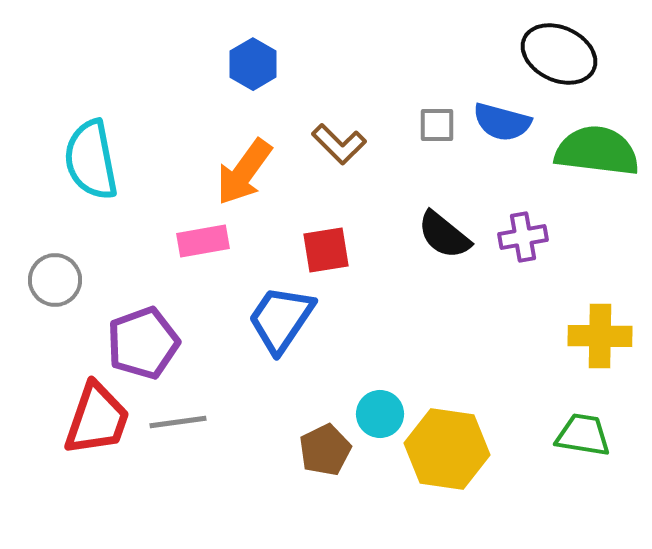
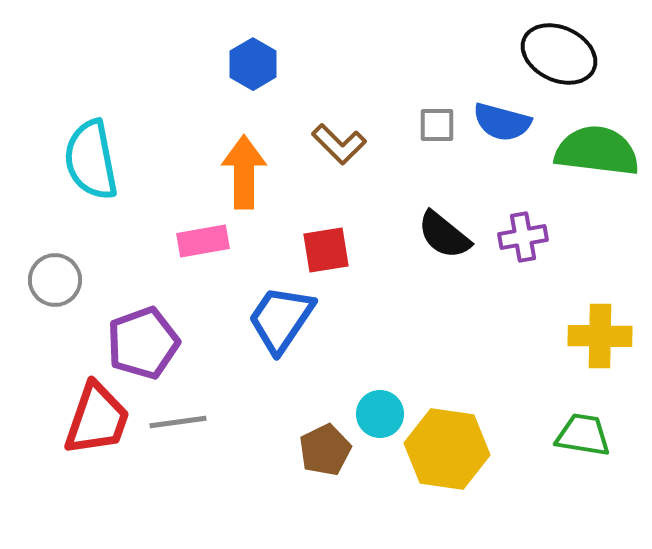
orange arrow: rotated 144 degrees clockwise
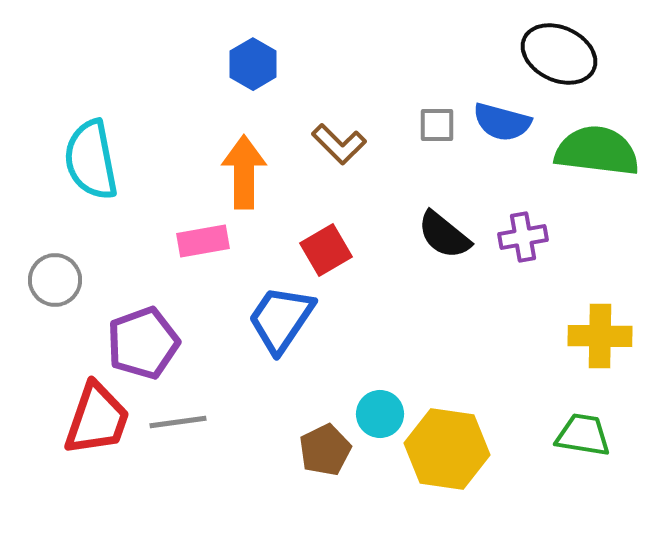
red square: rotated 21 degrees counterclockwise
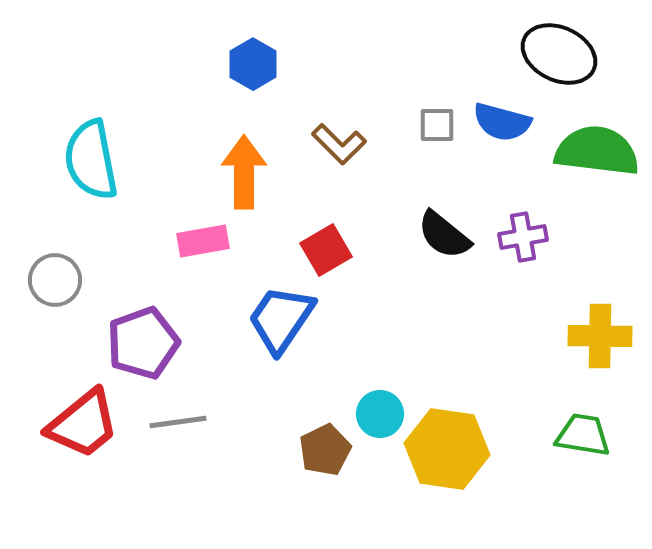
red trapezoid: moved 14 px left, 5 px down; rotated 32 degrees clockwise
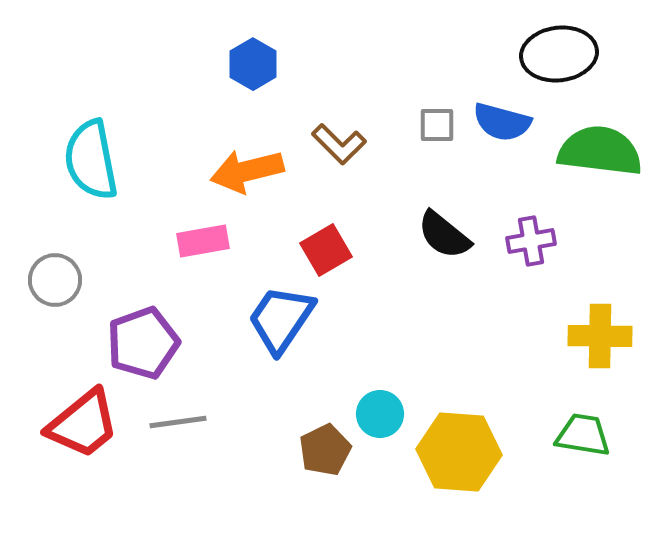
black ellipse: rotated 32 degrees counterclockwise
green semicircle: moved 3 px right
orange arrow: moved 3 px right, 1 px up; rotated 104 degrees counterclockwise
purple cross: moved 8 px right, 4 px down
yellow hexagon: moved 12 px right, 3 px down; rotated 4 degrees counterclockwise
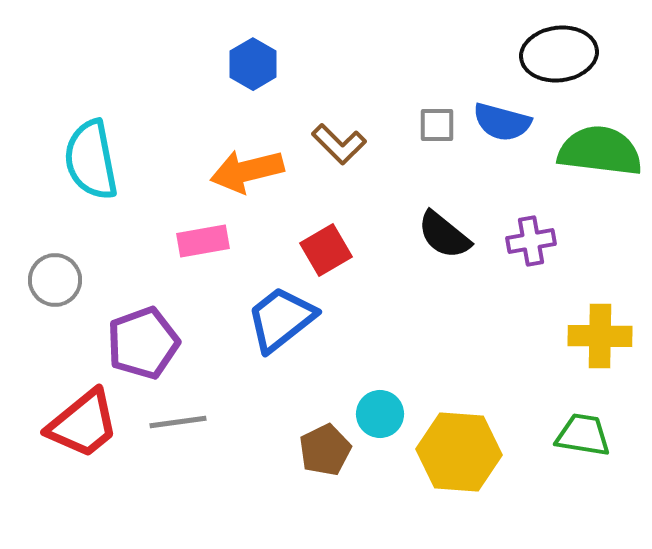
blue trapezoid: rotated 18 degrees clockwise
